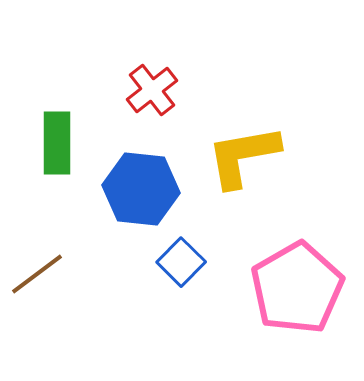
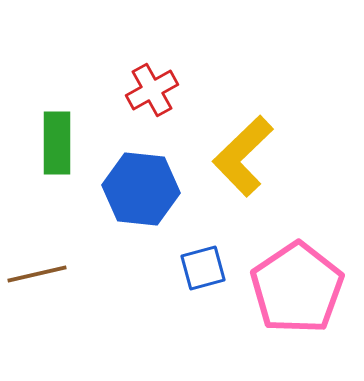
red cross: rotated 9 degrees clockwise
yellow L-shape: rotated 34 degrees counterclockwise
blue square: moved 22 px right, 6 px down; rotated 30 degrees clockwise
brown line: rotated 24 degrees clockwise
pink pentagon: rotated 4 degrees counterclockwise
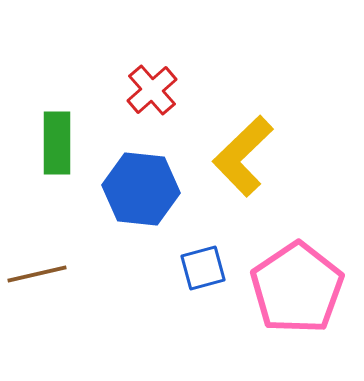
red cross: rotated 12 degrees counterclockwise
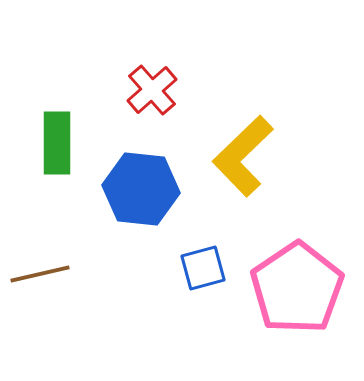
brown line: moved 3 px right
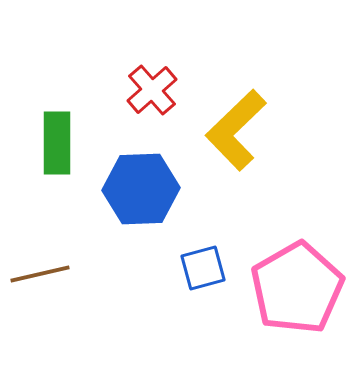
yellow L-shape: moved 7 px left, 26 px up
blue hexagon: rotated 8 degrees counterclockwise
pink pentagon: rotated 4 degrees clockwise
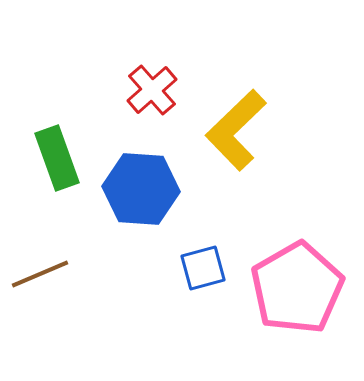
green rectangle: moved 15 px down; rotated 20 degrees counterclockwise
blue hexagon: rotated 6 degrees clockwise
brown line: rotated 10 degrees counterclockwise
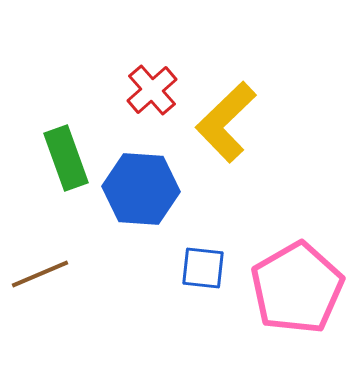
yellow L-shape: moved 10 px left, 8 px up
green rectangle: moved 9 px right
blue square: rotated 21 degrees clockwise
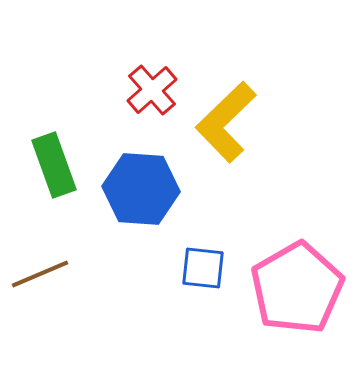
green rectangle: moved 12 px left, 7 px down
